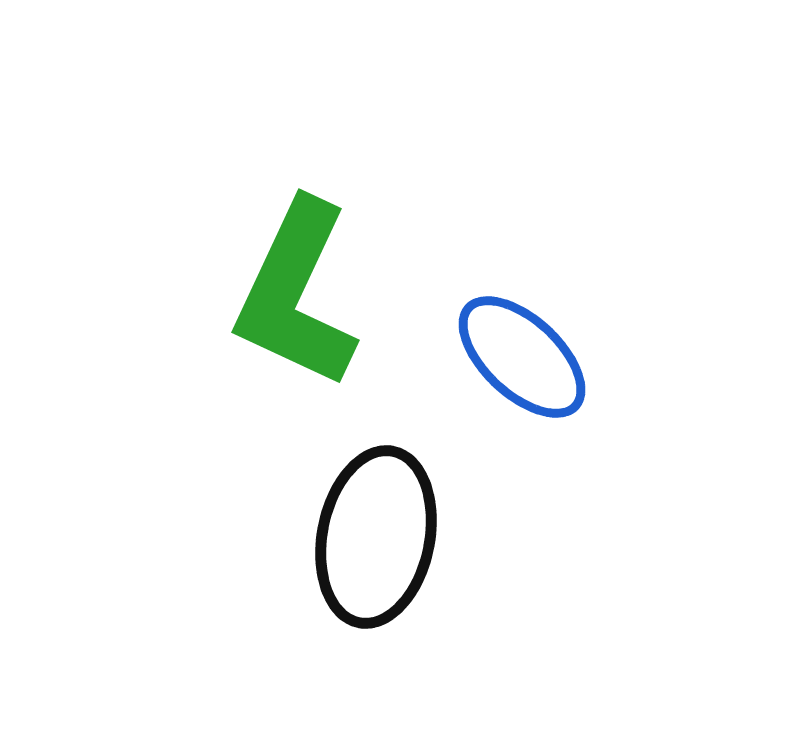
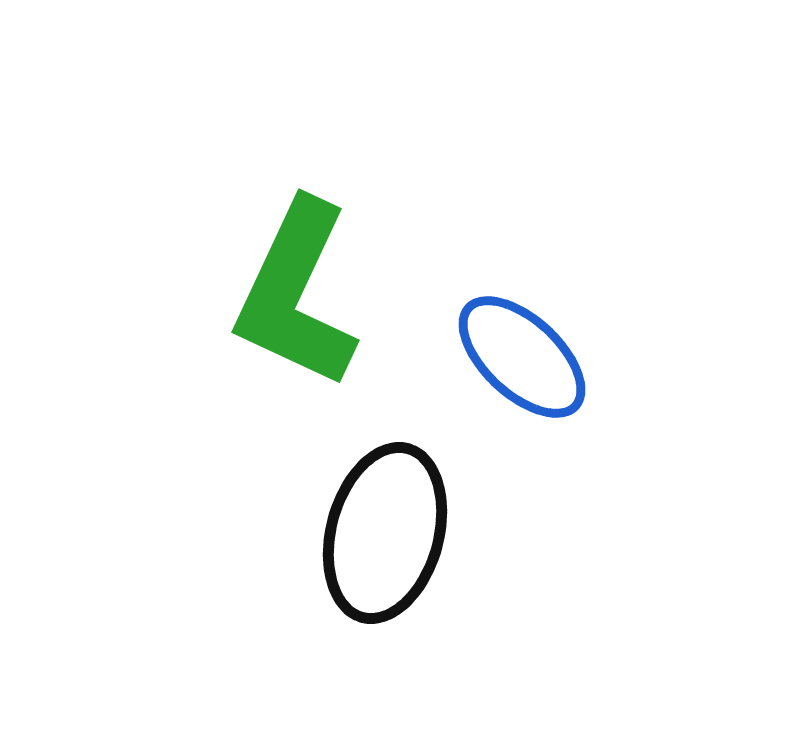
black ellipse: moved 9 px right, 4 px up; rotated 4 degrees clockwise
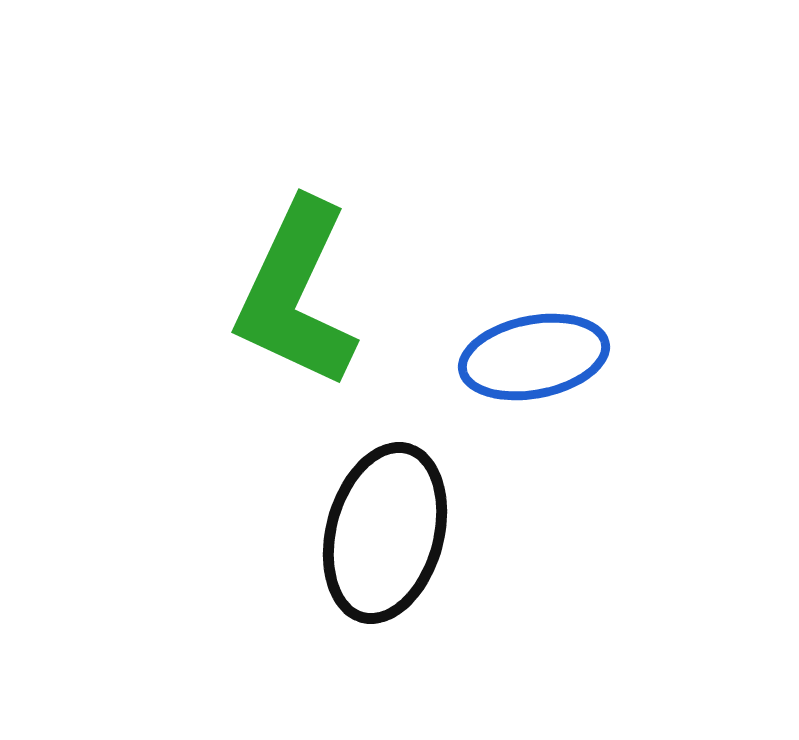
blue ellipse: moved 12 px right; rotated 54 degrees counterclockwise
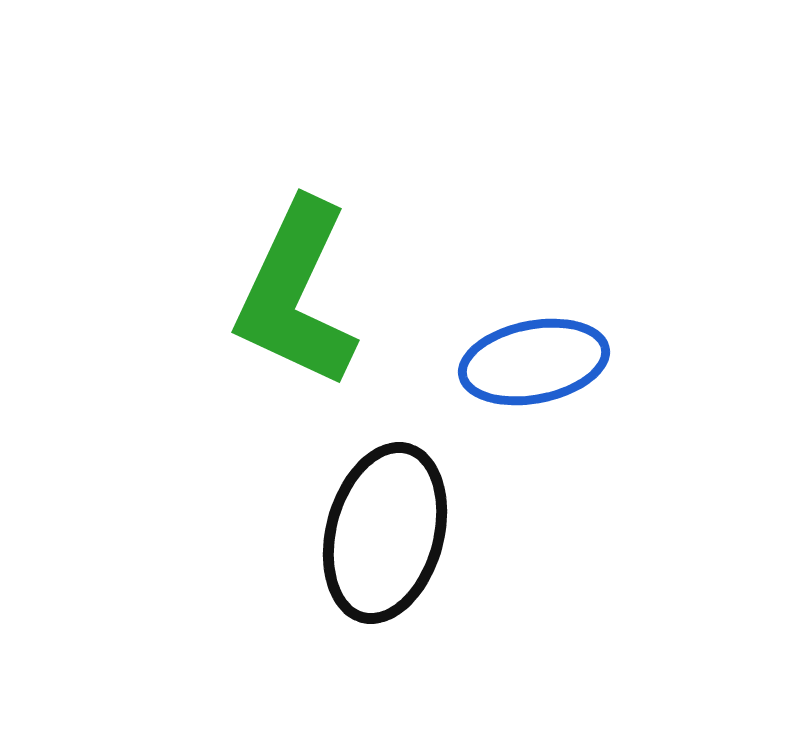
blue ellipse: moved 5 px down
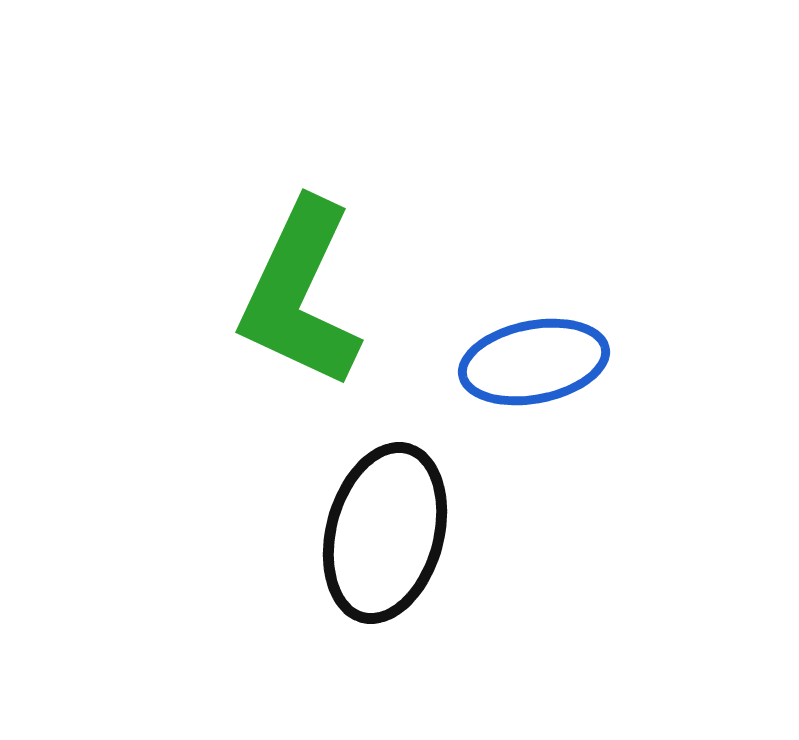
green L-shape: moved 4 px right
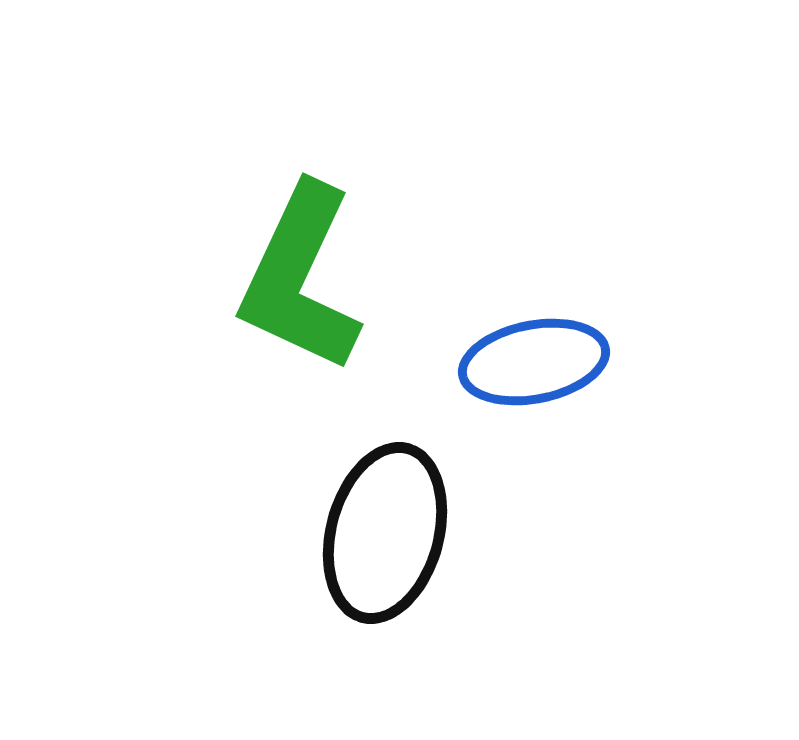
green L-shape: moved 16 px up
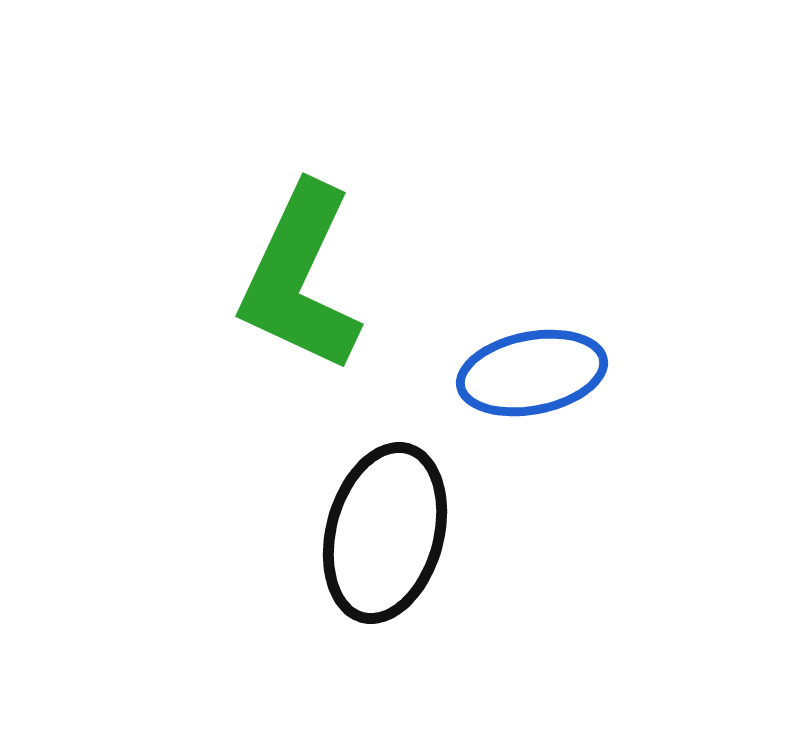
blue ellipse: moved 2 px left, 11 px down
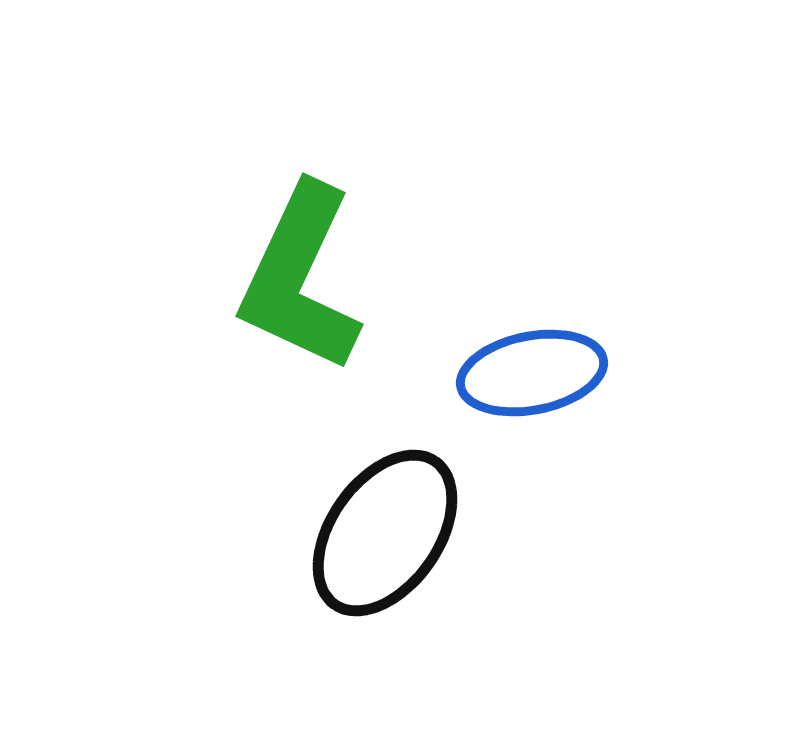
black ellipse: rotated 20 degrees clockwise
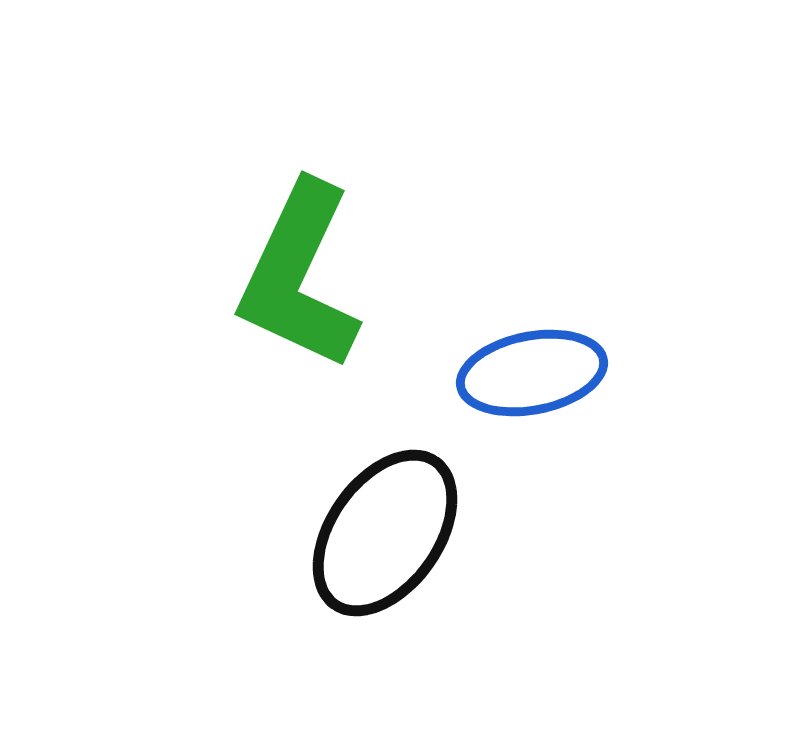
green L-shape: moved 1 px left, 2 px up
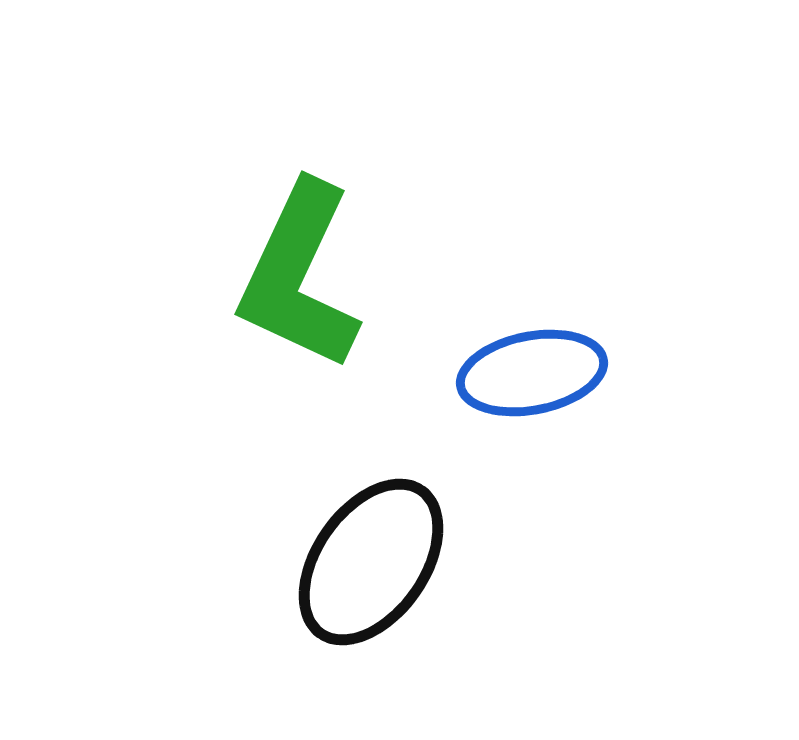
black ellipse: moved 14 px left, 29 px down
